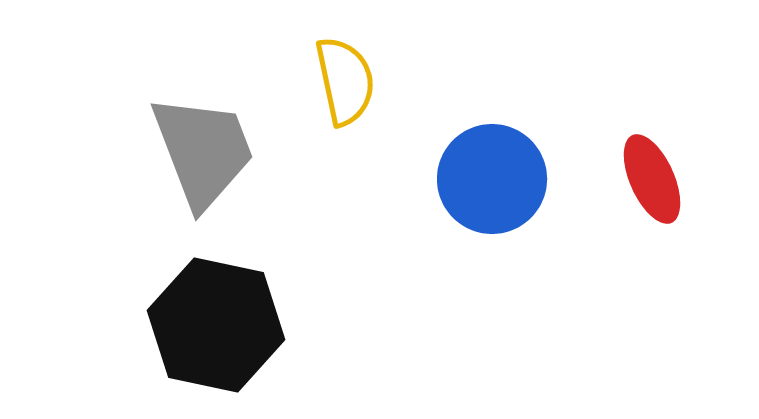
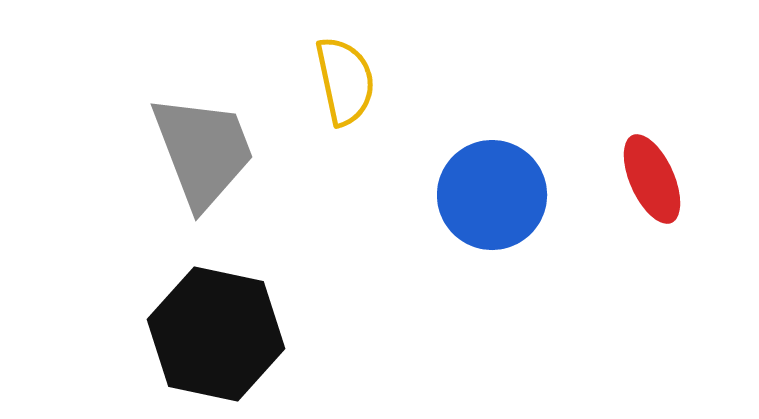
blue circle: moved 16 px down
black hexagon: moved 9 px down
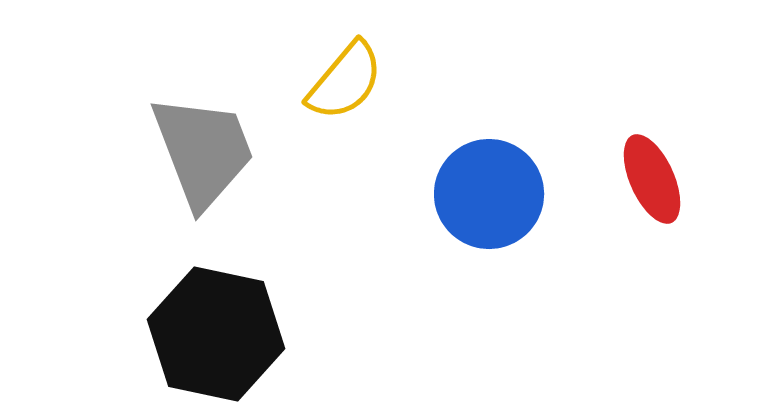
yellow semicircle: rotated 52 degrees clockwise
blue circle: moved 3 px left, 1 px up
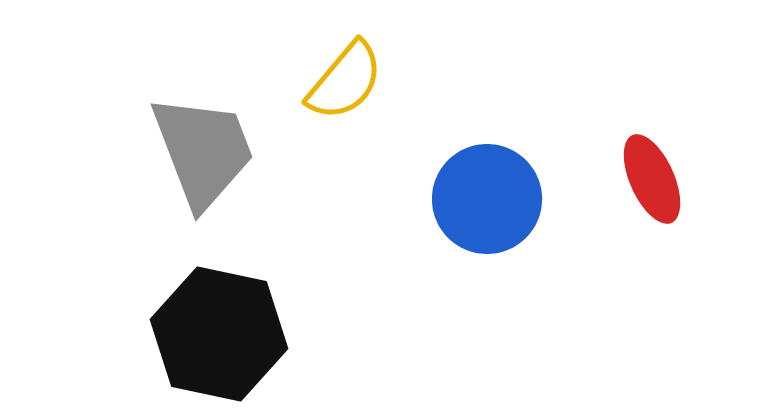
blue circle: moved 2 px left, 5 px down
black hexagon: moved 3 px right
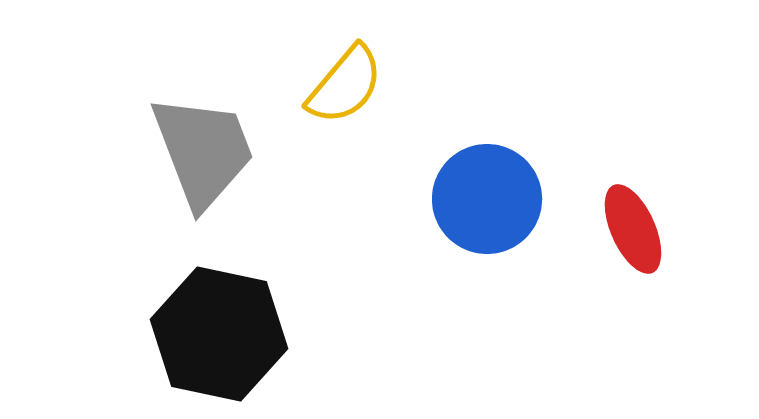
yellow semicircle: moved 4 px down
red ellipse: moved 19 px left, 50 px down
